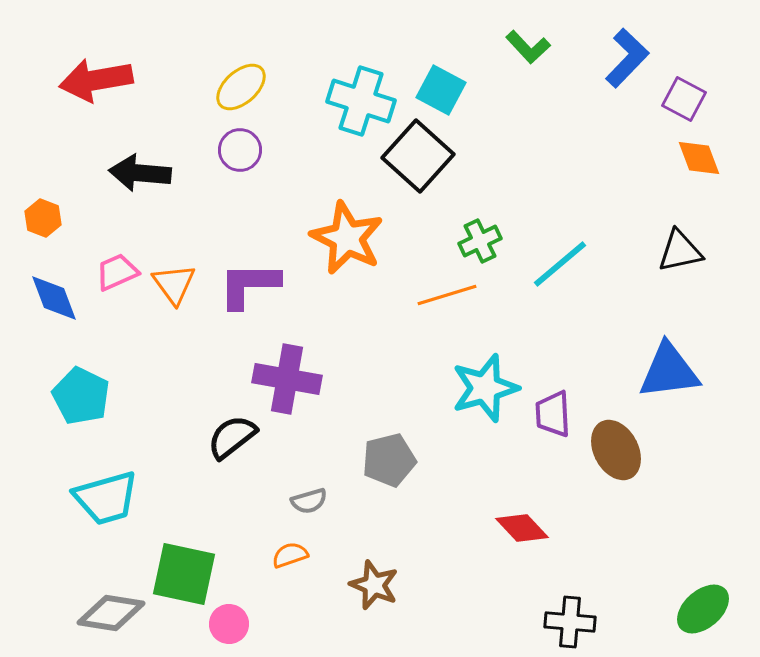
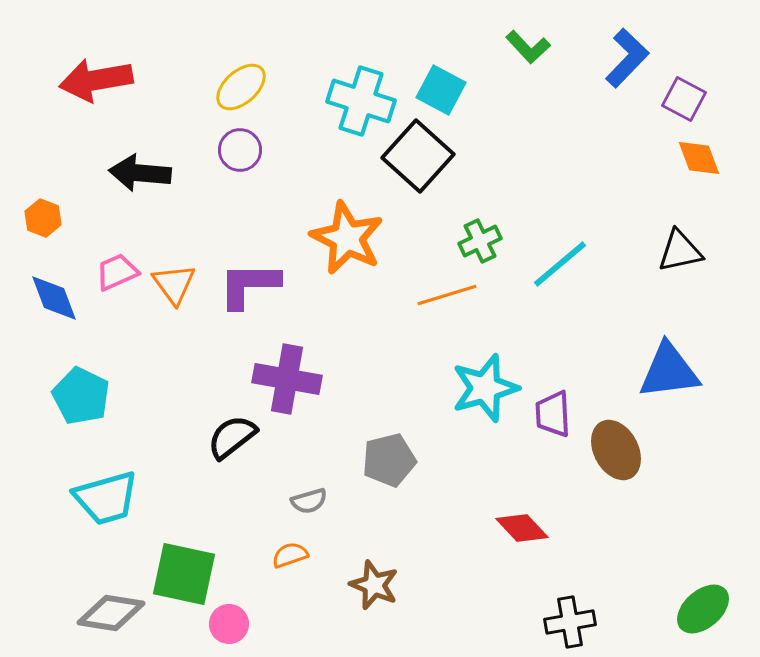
black cross: rotated 15 degrees counterclockwise
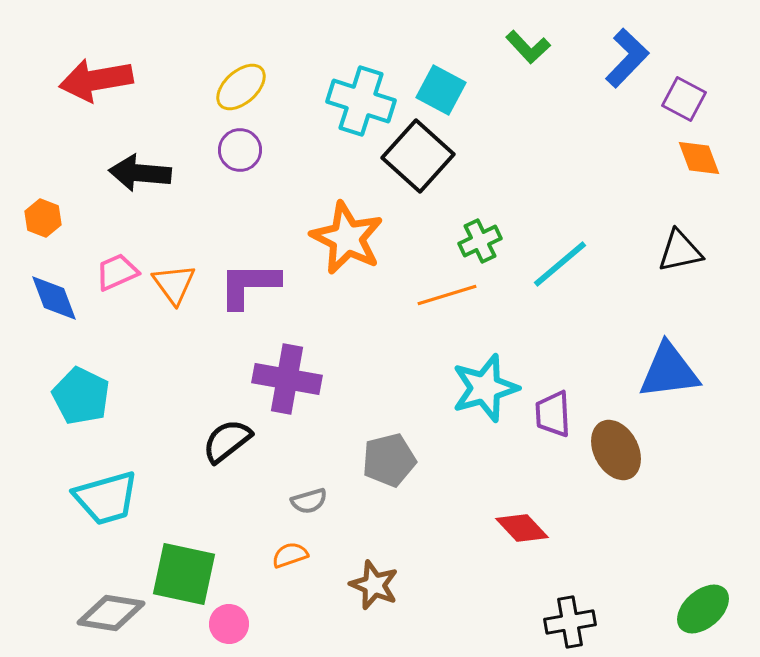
black semicircle: moved 5 px left, 4 px down
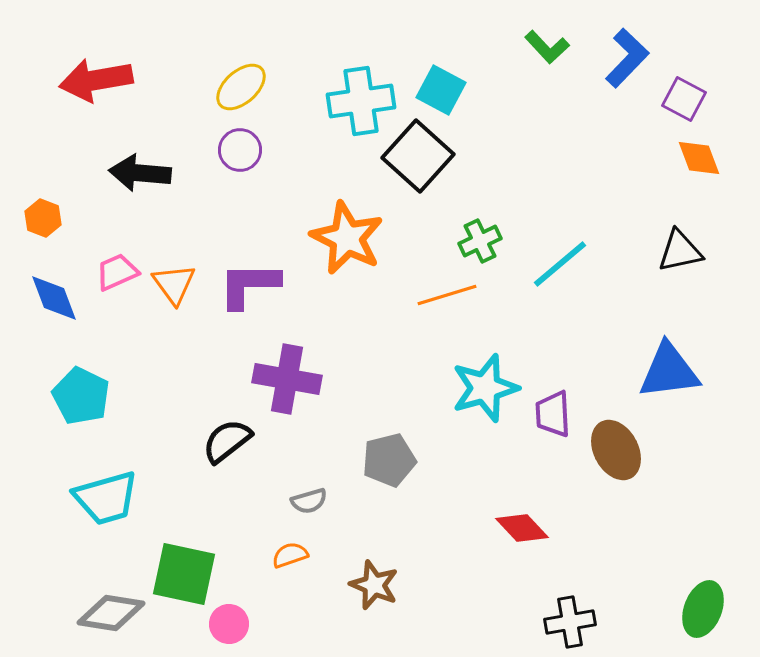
green L-shape: moved 19 px right
cyan cross: rotated 26 degrees counterclockwise
green ellipse: rotated 28 degrees counterclockwise
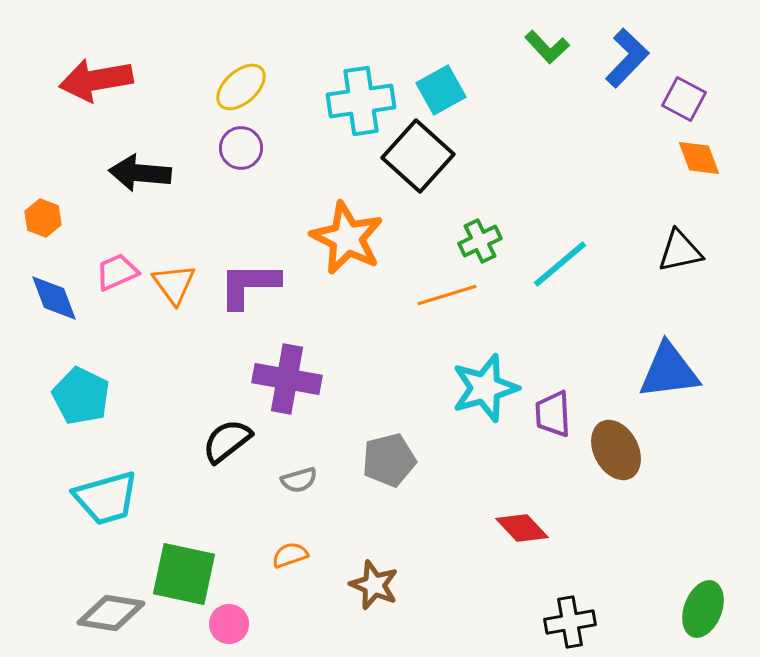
cyan square: rotated 33 degrees clockwise
purple circle: moved 1 px right, 2 px up
gray semicircle: moved 10 px left, 21 px up
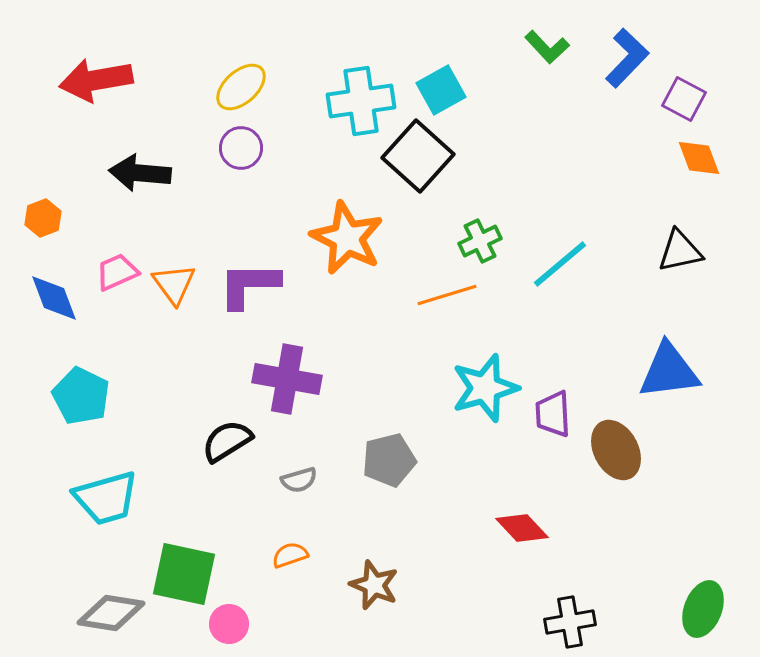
orange hexagon: rotated 18 degrees clockwise
black semicircle: rotated 6 degrees clockwise
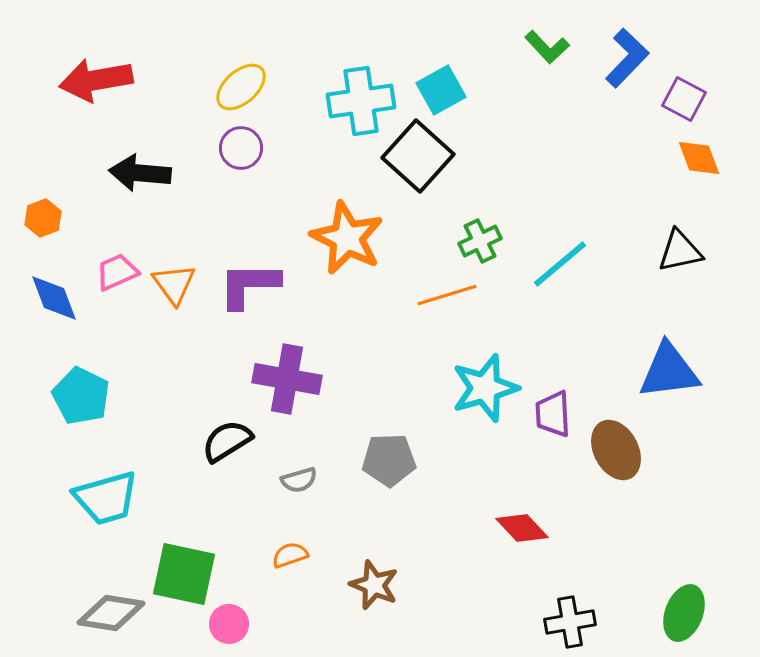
gray pentagon: rotated 12 degrees clockwise
green ellipse: moved 19 px left, 4 px down
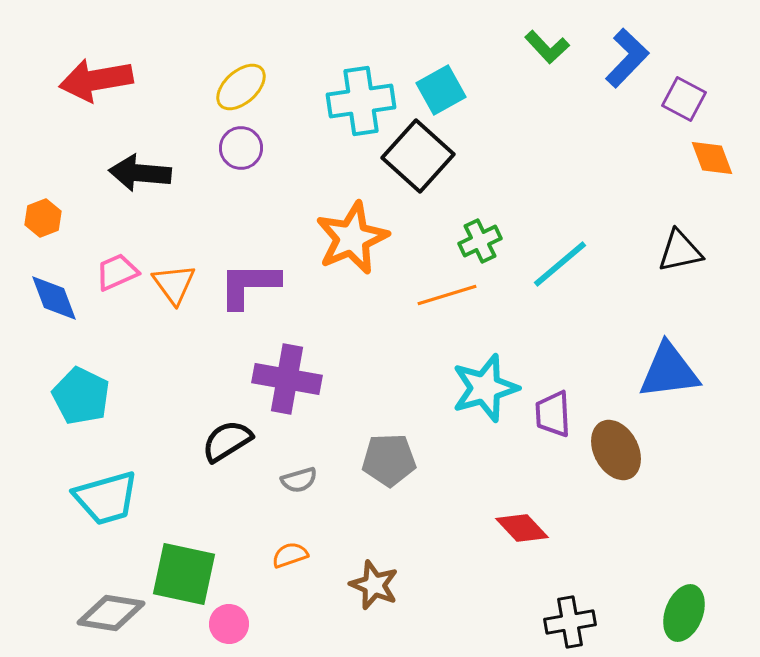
orange diamond: moved 13 px right
orange star: moved 5 px right; rotated 22 degrees clockwise
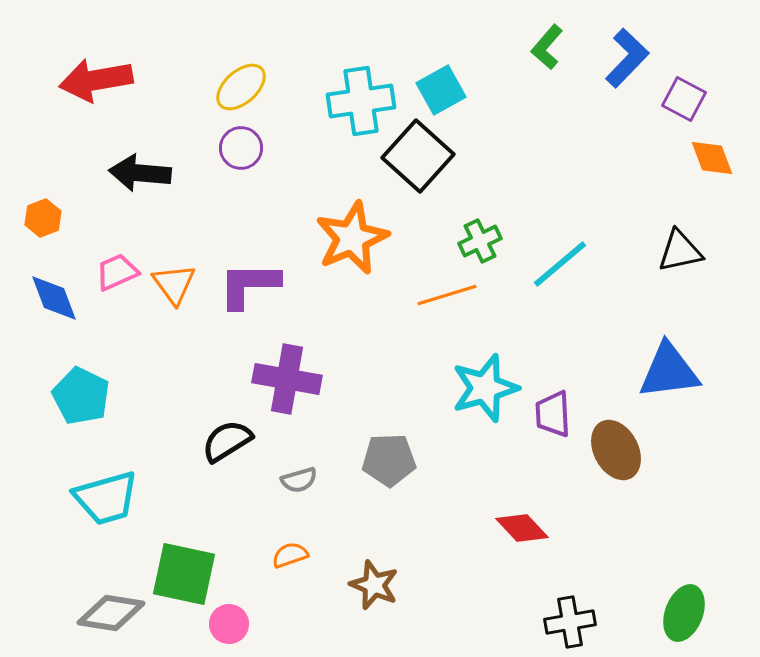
green L-shape: rotated 84 degrees clockwise
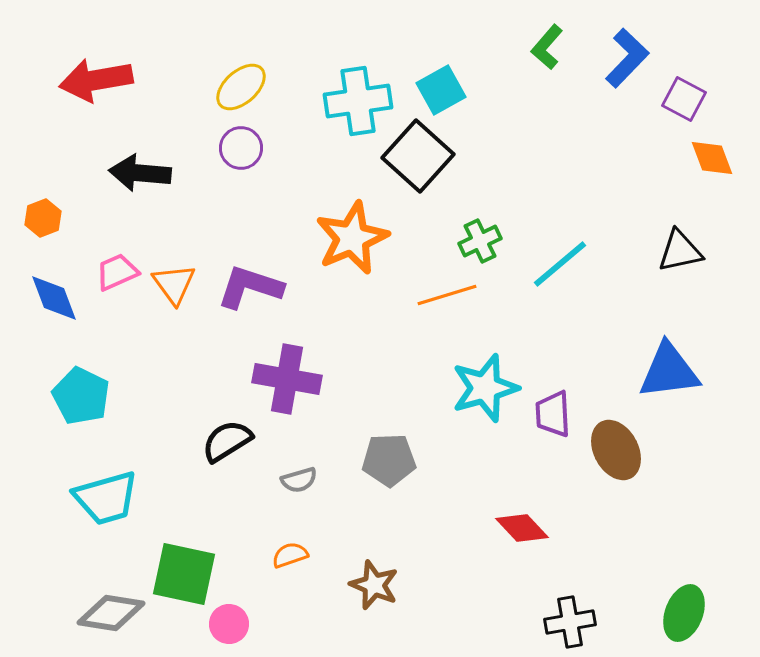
cyan cross: moved 3 px left
purple L-shape: moved 1 px right, 2 px down; rotated 18 degrees clockwise
